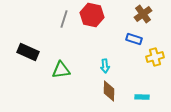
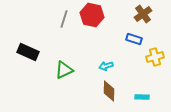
cyan arrow: moved 1 px right; rotated 80 degrees clockwise
green triangle: moved 3 px right; rotated 18 degrees counterclockwise
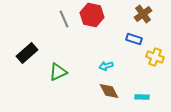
gray line: rotated 42 degrees counterclockwise
black rectangle: moved 1 px left, 1 px down; rotated 65 degrees counterclockwise
yellow cross: rotated 36 degrees clockwise
green triangle: moved 6 px left, 2 px down
brown diamond: rotated 30 degrees counterclockwise
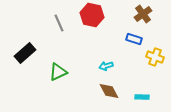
gray line: moved 5 px left, 4 px down
black rectangle: moved 2 px left
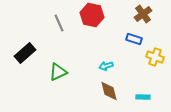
brown diamond: rotated 15 degrees clockwise
cyan rectangle: moved 1 px right
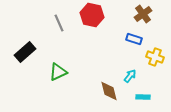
black rectangle: moved 1 px up
cyan arrow: moved 24 px right, 10 px down; rotated 144 degrees clockwise
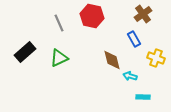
red hexagon: moved 1 px down
blue rectangle: rotated 42 degrees clockwise
yellow cross: moved 1 px right, 1 px down
green triangle: moved 1 px right, 14 px up
cyan arrow: rotated 112 degrees counterclockwise
brown diamond: moved 3 px right, 31 px up
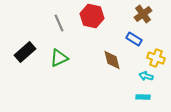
blue rectangle: rotated 28 degrees counterclockwise
cyan arrow: moved 16 px right
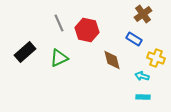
red hexagon: moved 5 px left, 14 px down
cyan arrow: moved 4 px left
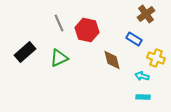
brown cross: moved 3 px right
